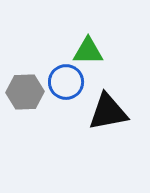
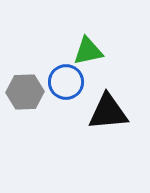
green triangle: rotated 12 degrees counterclockwise
black triangle: rotated 6 degrees clockwise
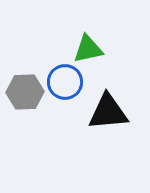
green triangle: moved 2 px up
blue circle: moved 1 px left
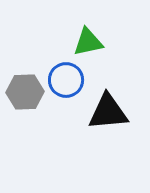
green triangle: moved 7 px up
blue circle: moved 1 px right, 2 px up
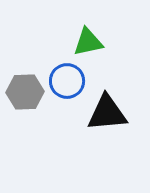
blue circle: moved 1 px right, 1 px down
black triangle: moved 1 px left, 1 px down
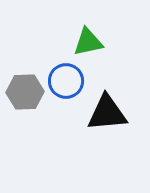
blue circle: moved 1 px left
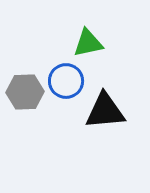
green triangle: moved 1 px down
black triangle: moved 2 px left, 2 px up
